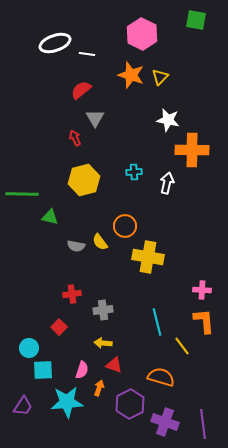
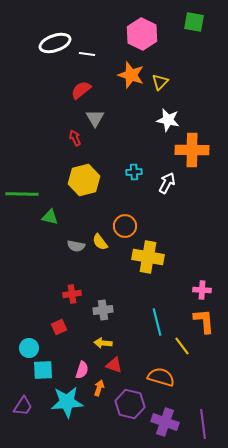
green square: moved 2 px left, 2 px down
yellow triangle: moved 5 px down
white arrow: rotated 15 degrees clockwise
red square: rotated 21 degrees clockwise
purple hexagon: rotated 20 degrees counterclockwise
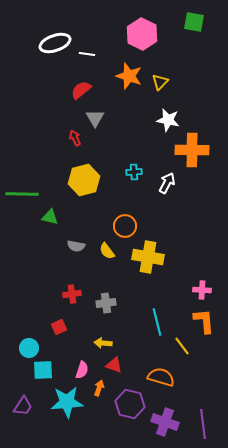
orange star: moved 2 px left, 1 px down
yellow semicircle: moved 7 px right, 9 px down
gray cross: moved 3 px right, 7 px up
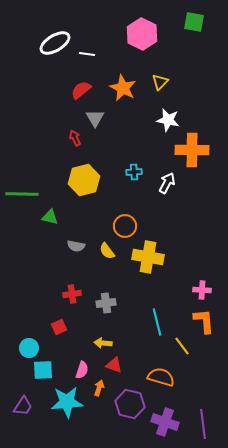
white ellipse: rotated 12 degrees counterclockwise
orange star: moved 6 px left, 12 px down; rotated 8 degrees clockwise
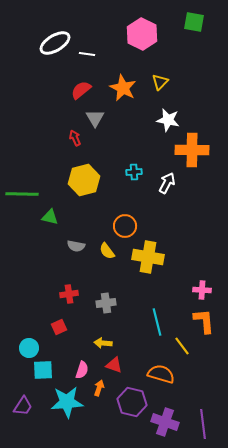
red cross: moved 3 px left
orange semicircle: moved 3 px up
purple hexagon: moved 2 px right, 2 px up
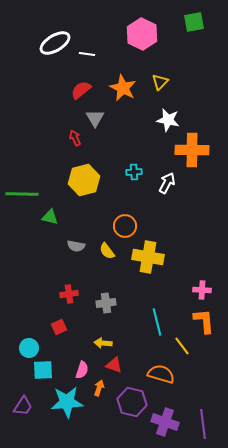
green square: rotated 20 degrees counterclockwise
